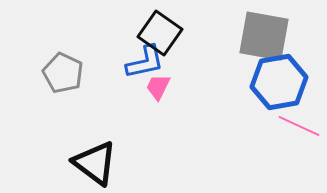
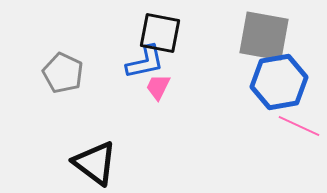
black square: rotated 24 degrees counterclockwise
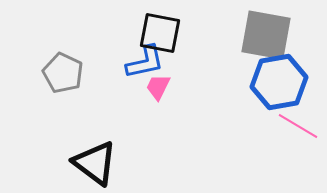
gray square: moved 2 px right, 1 px up
pink line: moved 1 px left; rotated 6 degrees clockwise
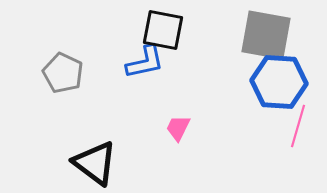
black square: moved 3 px right, 3 px up
blue hexagon: rotated 14 degrees clockwise
pink trapezoid: moved 20 px right, 41 px down
pink line: rotated 75 degrees clockwise
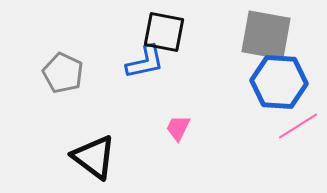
black square: moved 1 px right, 2 px down
pink line: rotated 42 degrees clockwise
black triangle: moved 1 px left, 6 px up
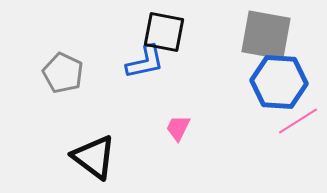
pink line: moved 5 px up
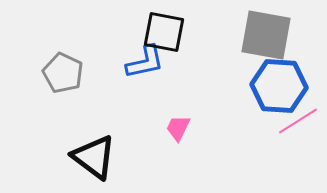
blue hexagon: moved 4 px down
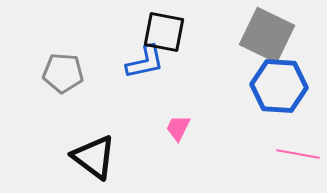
gray square: moved 1 px right; rotated 16 degrees clockwise
gray pentagon: rotated 21 degrees counterclockwise
pink line: moved 33 px down; rotated 42 degrees clockwise
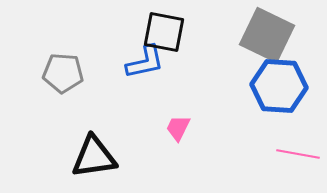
black triangle: rotated 45 degrees counterclockwise
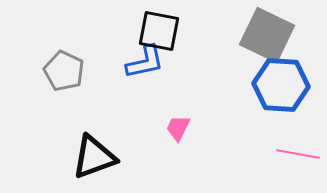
black square: moved 5 px left, 1 px up
gray pentagon: moved 1 px right, 2 px up; rotated 21 degrees clockwise
blue hexagon: moved 2 px right, 1 px up
black triangle: rotated 12 degrees counterclockwise
